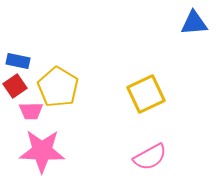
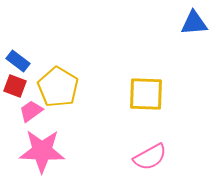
blue rectangle: rotated 25 degrees clockwise
red square: rotated 35 degrees counterclockwise
yellow square: rotated 27 degrees clockwise
pink trapezoid: rotated 145 degrees clockwise
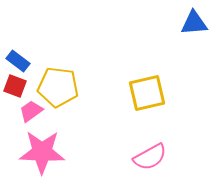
yellow pentagon: rotated 24 degrees counterclockwise
yellow square: moved 1 px right, 1 px up; rotated 15 degrees counterclockwise
pink star: moved 1 px down
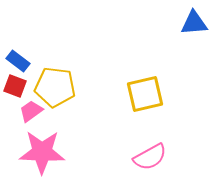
yellow pentagon: moved 3 px left
yellow square: moved 2 px left, 1 px down
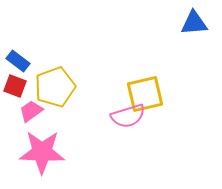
yellow pentagon: rotated 27 degrees counterclockwise
pink semicircle: moved 22 px left, 41 px up; rotated 12 degrees clockwise
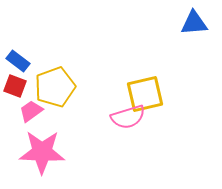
pink semicircle: moved 1 px down
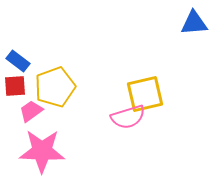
red square: rotated 25 degrees counterclockwise
pink star: moved 1 px up
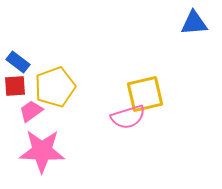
blue rectangle: moved 1 px down
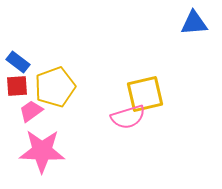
red square: moved 2 px right
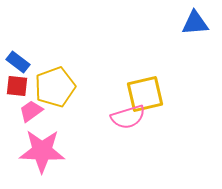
blue triangle: moved 1 px right
red square: rotated 10 degrees clockwise
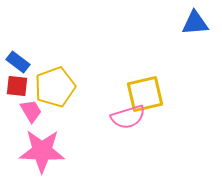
pink trapezoid: rotated 95 degrees clockwise
